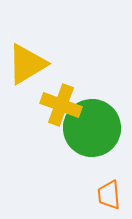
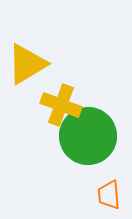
green circle: moved 4 px left, 8 px down
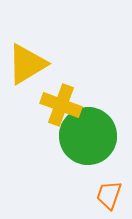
orange trapezoid: rotated 24 degrees clockwise
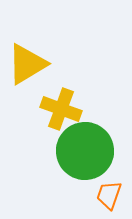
yellow cross: moved 4 px down
green circle: moved 3 px left, 15 px down
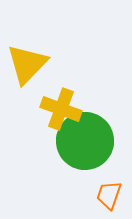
yellow triangle: rotated 15 degrees counterclockwise
green circle: moved 10 px up
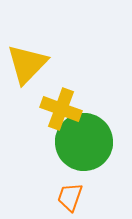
green circle: moved 1 px left, 1 px down
orange trapezoid: moved 39 px left, 2 px down
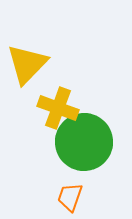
yellow cross: moved 3 px left, 1 px up
